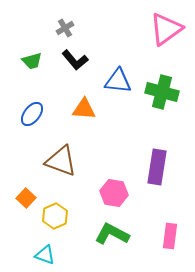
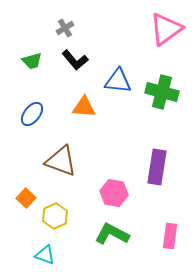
orange triangle: moved 2 px up
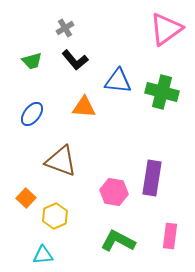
purple rectangle: moved 5 px left, 11 px down
pink hexagon: moved 1 px up
green L-shape: moved 6 px right, 7 px down
cyan triangle: moved 2 px left; rotated 25 degrees counterclockwise
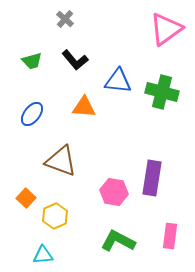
gray cross: moved 9 px up; rotated 18 degrees counterclockwise
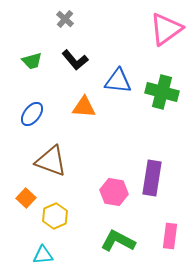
brown triangle: moved 10 px left
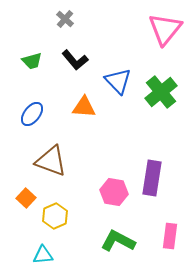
pink triangle: moved 1 px left; rotated 15 degrees counterclockwise
blue triangle: rotated 40 degrees clockwise
green cross: moved 1 px left; rotated 36 degrees clockwise
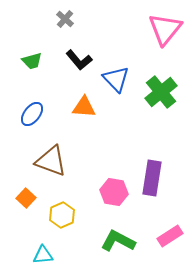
black L-shape: moved 4 px right
blue triangle: moved 2 px left, 2 px up
yellow hexagon: moved 7 px right, 1 px up
pink rectangle: rotated 50 degrees clockwise
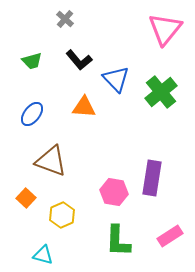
green L-shape: rotated 116 degrees counterclockwise
cyan triangle: rotated 20 degrees clockwise
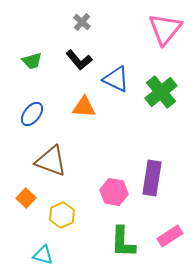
gray cross: moved 17 px right, 3 px down
blue triangle: rotated 20 degrees counterclockwise
green L-shape: moved 5 px right, 1 px down
